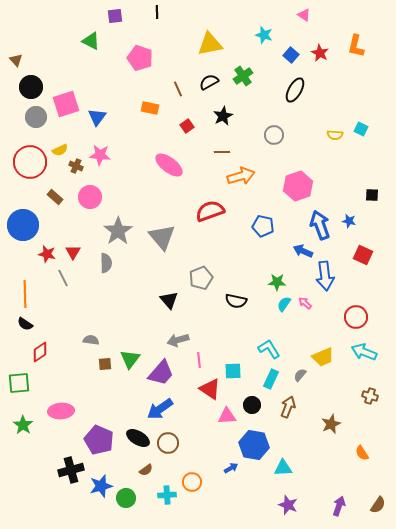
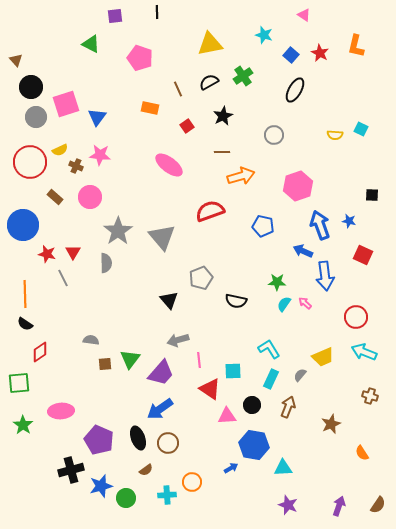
green triangle at (91, 41): moved 3 px down
black ellipse at (138, 438): rotated 40 degrees clockwise
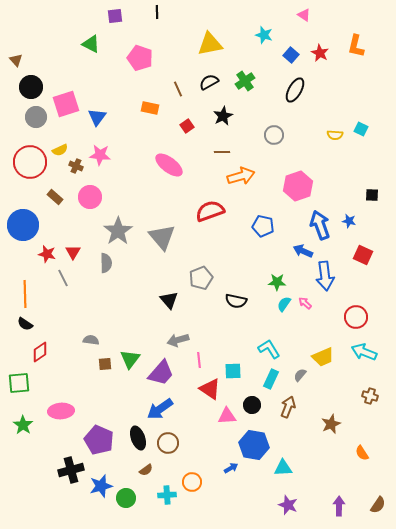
green cross at (243, 76): moved 2 px right, 5 px down
purple arrow at (339, 506): rotated 18 degrees counterclockwise
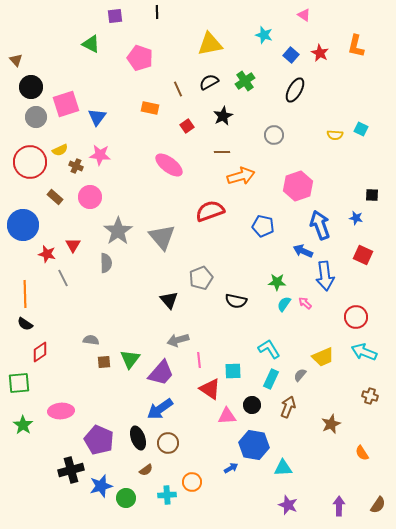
blue star at (349, 221): moved 7 px right, 3 px up
red triangle at (73, 252): moved 7 px up
brown square at (105, 364): moved 1 px left, 2 px up
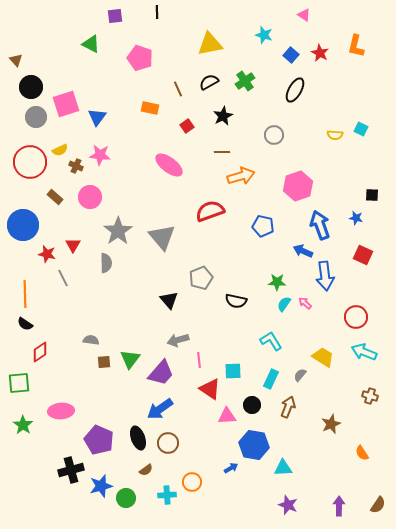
cyan L-shape at (269, 349): moved 2 px right, 8 px up
yellow trapezoid at (323, 357): rotated 125 degrees counterclockwise
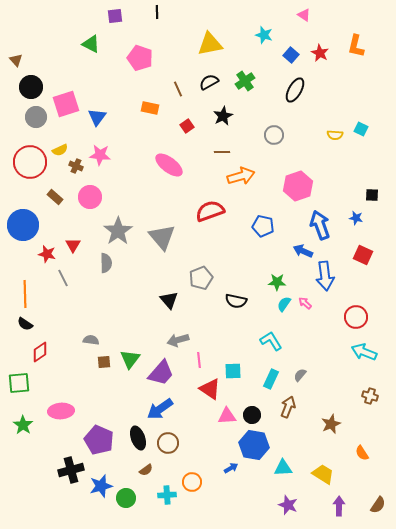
yellow trapezoid at (323, 357): moved 117 px down
black circle at (252, 405): moved 10 px down
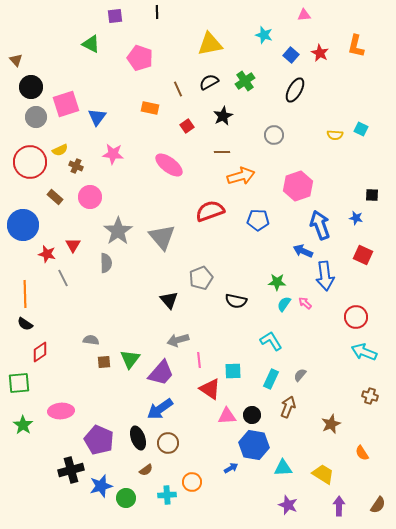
pink triangle at (304, 15): rotated 40 degrees counterclockwise
pink star at (100, 155): moved 13 px right, 1 px up
blue pentagon at (263, 226): moved 5 px left, 6 px up; rotated 10 degrees counterclockwise
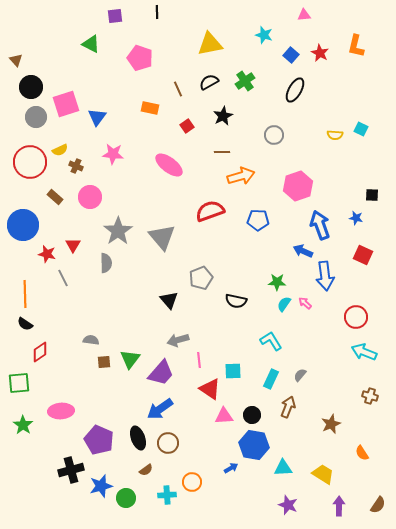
pink triangle at (227, 416): moved 3 px left
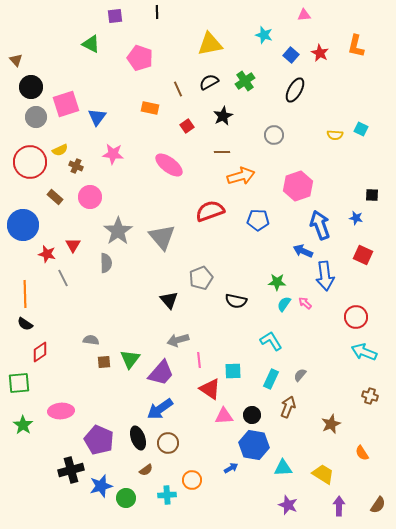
orange circle at (192, 482): moved 2 px up
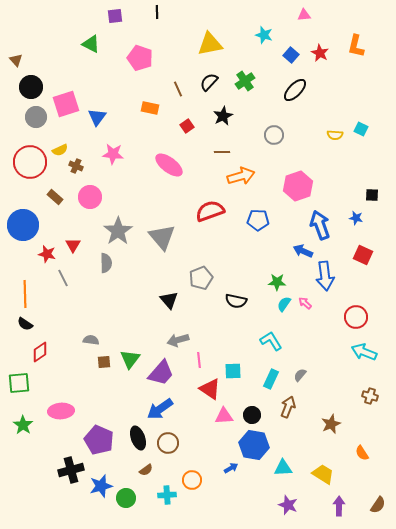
black semicircle at (209, 82): rotated 18 degrees counterclockwise
black ellipse at (295, 90): rotated 15 degrees clockwise
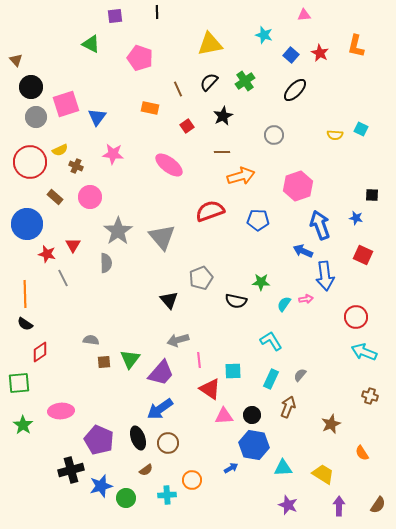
blue circle at (23, 225): moved 4 px right, 1 px up
green star at (277, 282): moved 16 px left
pink arrow at (305, 303): moved 1 px right, 4 px up; rotated 128 degrees clockwise
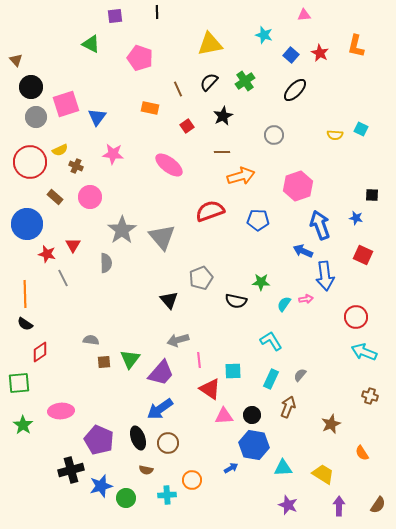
gray star at (118, 231): moved 4 px right, 1 px up
brown semicircle at (146, 470): rotated 48 degrees clockwise
